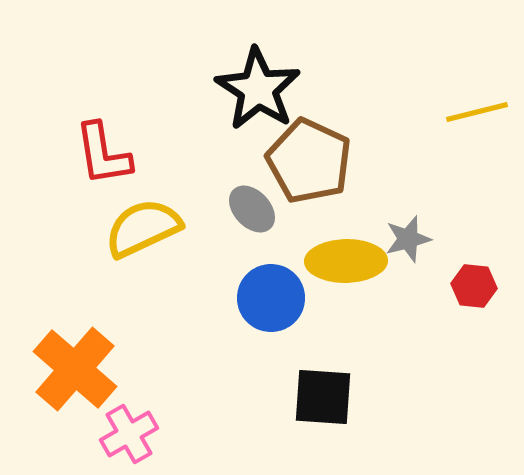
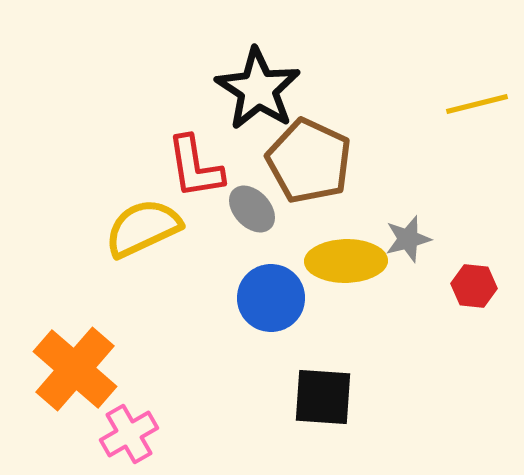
yellow line: moved 8 px up
red L-shape: moved 92 px right, 13 px down
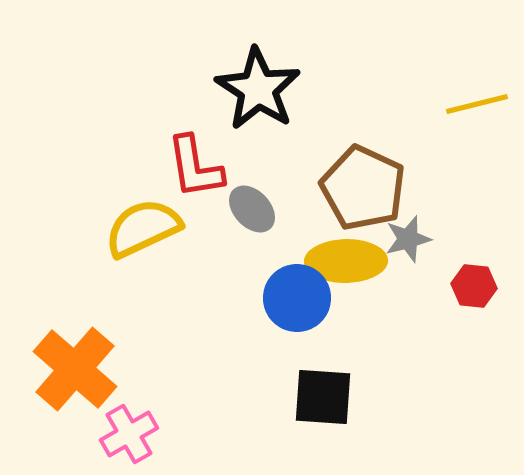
brown pentagon: moved 54 px right, 27 px down
blue circle: moved 26 px right
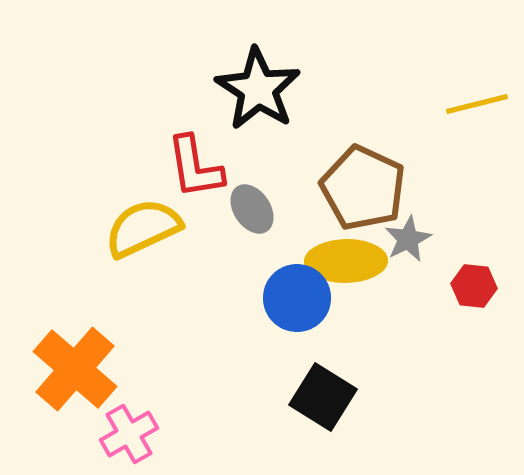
gray ellipse: rotated 9 degrees clockwise
gray star: rotated 12 degrees counterclockwise
black square: rotated 28 degrees clockwise
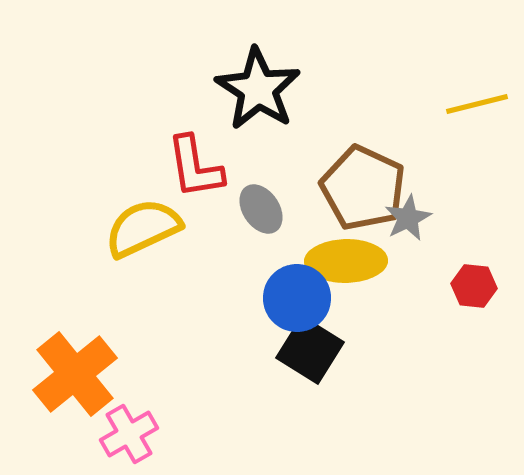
gray ellipse: moved 9 px right
gray star: moved 21 px up
orange cross: moved 5 px down; rotated 10 degrees clockwise
black square: moved 13 px left, 47 px up
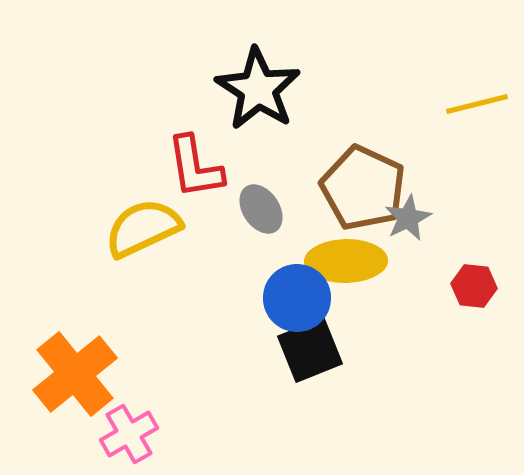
black square: rotated 36 degrees clockwise
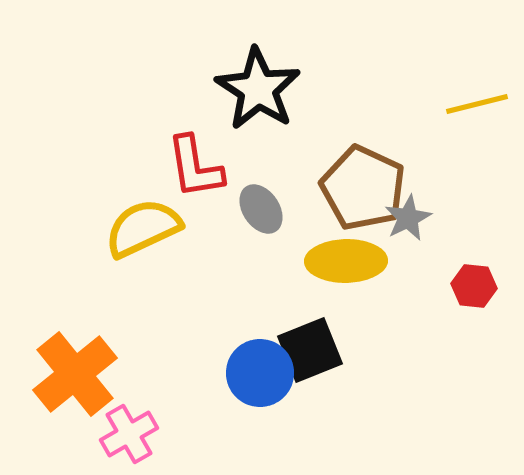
blue circle: moved 37 px left, 75 px down
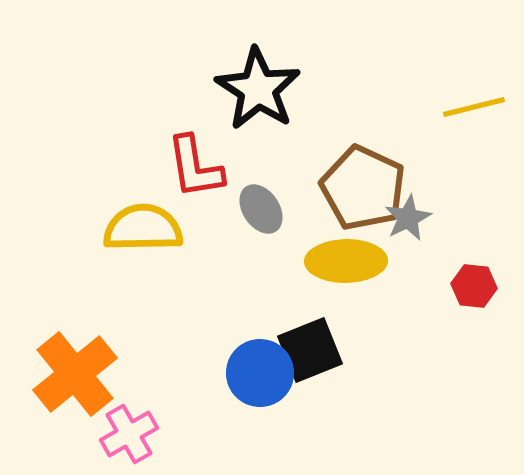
yellow line: moved 3 px left, 3 px down
yellow semicircle: rotated 24 degrees clockwise
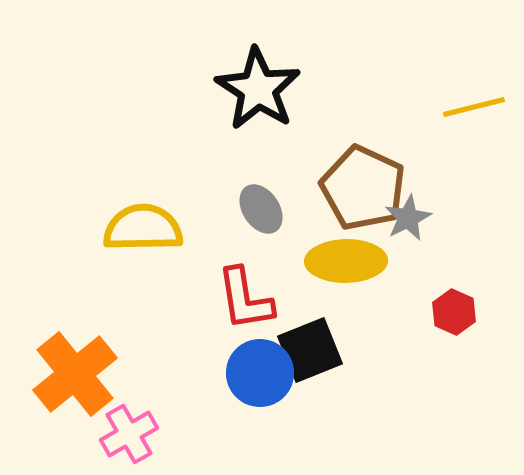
red L-shape: moved 50 px right, 132 px down
red hexagon: moved 20 px left, 26 px down; rotated 18 degrees clockwise
